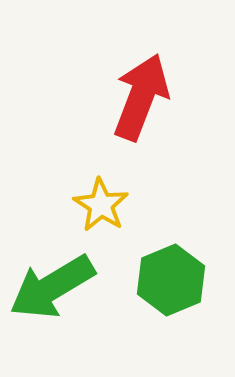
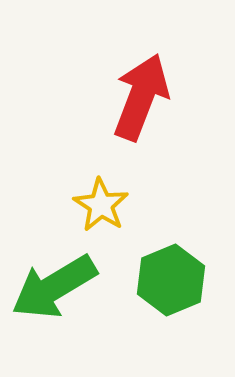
green arrow: moved 2 px right
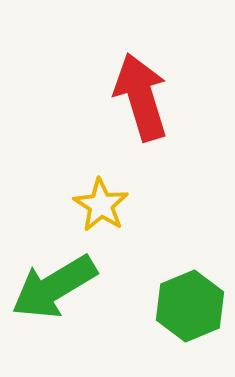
red arrow: rotated 38 degrees counterclockwise
green hexagon: moved 19 px right, 26 px down
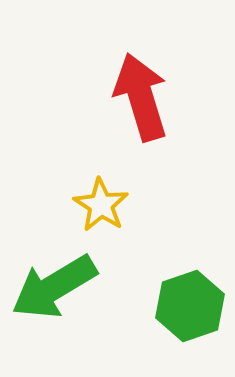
green hexagon: rotated 4 degrees clockwise
